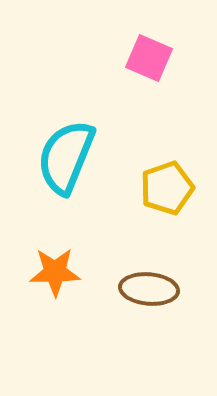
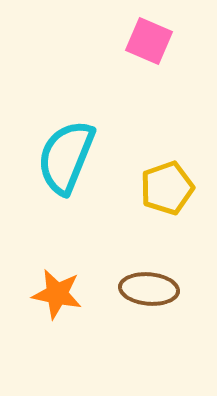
pink square: moved 17 px up
orange star: moved 2 px right, 22 px down; rotated 12 degrees clockwise
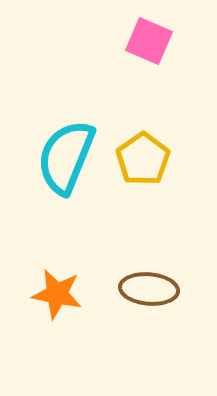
yellow pentagon: moved 24 px left, 29 px up; rotated 16 degrees counterclockwise
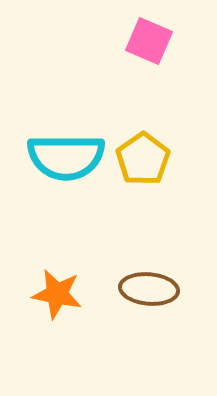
cyan semicircle: rotated 112 degrees counterclockwise
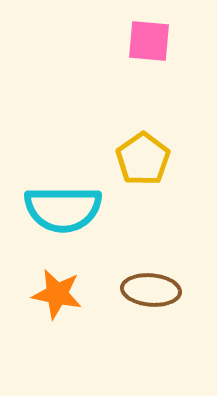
pink square: rotated 18 degrees counterclockwise
cyan semicircle: moved 3 px left, 52 px down
brown ellipse: moved 2 px right, 1 px down
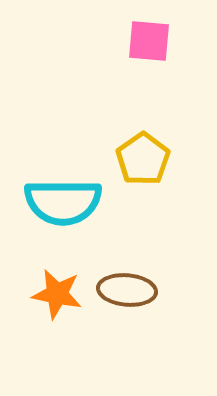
cyan semicircle: moved 7 px up
brown ellipse: moved 24 px left
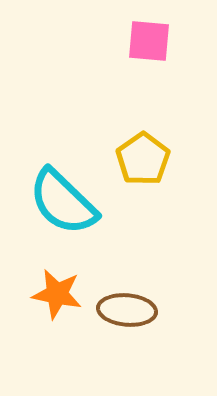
cyan semicircle: rotated 44 degrees clockwise
brown ellipse: moved 20 px down
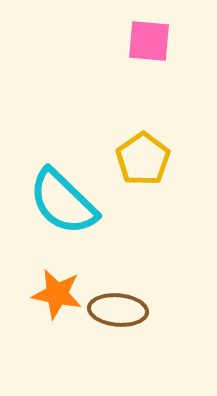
brown ellipse: moved 9 px left
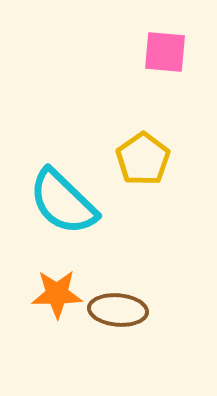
pink square: moved 16 px right, 11 px down
orange star: rotated 12 degrees counterclockwise
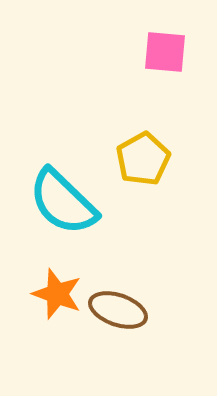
yellow pentagon: rotated 6 degrees clockwise
orange star: rotated 21 degrees clockwise
brown ellipse: rotated 14 degrees clockwise
